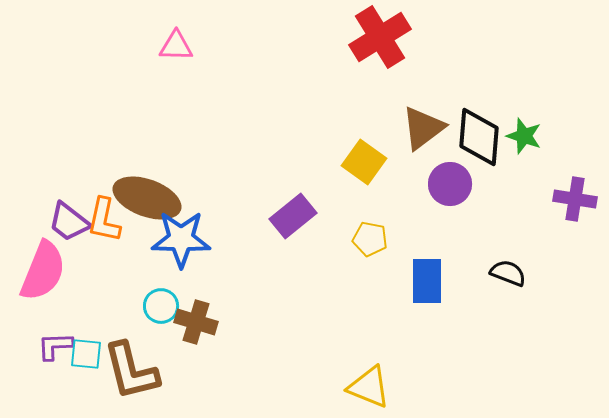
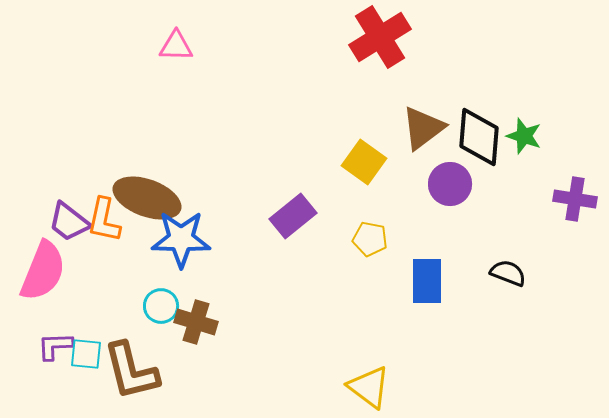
yellow triangle: rotated 15 degrees clockwise
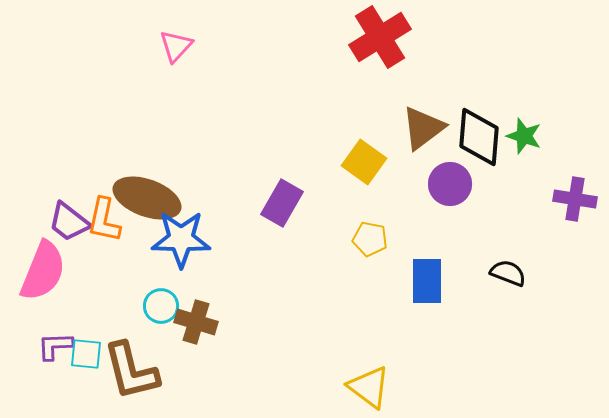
pink triangle: rotated 48 degrees counterclockwise
purple rectangle: moved 11 px left, 13 px up; rotated 21 degrees counterclockwise
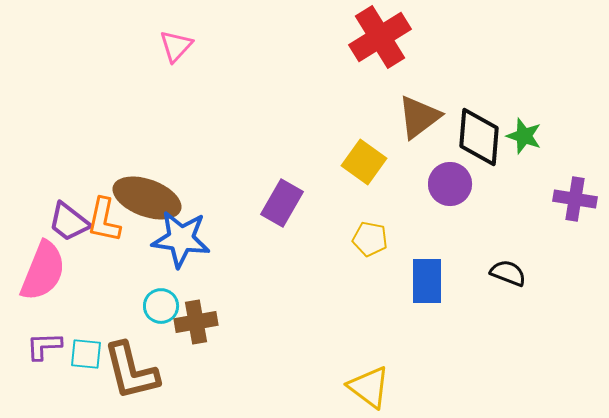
brown triangle: moved 4 px left, 11 px up
blue star: rotated 6 degrees clockwise
brown cross: rotated 27 degrees counterclockwise
purple L-shape: moved 11 px left
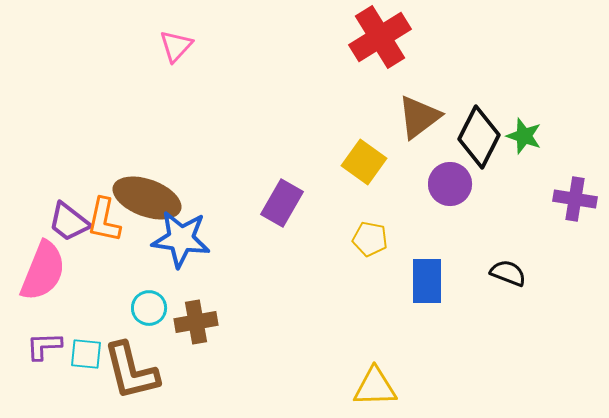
black diamond: rotated 22 degrees clockwise
cyan circle: moved 12 px left, 2 px down
yellow triangle: moved 6 px right; rotated 39 degrees counterclockwise
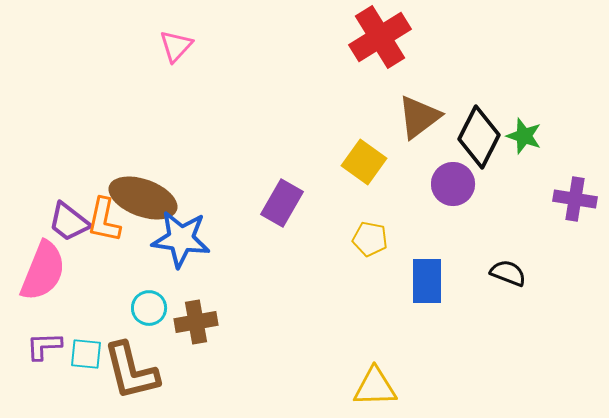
purple circle: moved 3 px right
brown ellipse: moved 4 px left
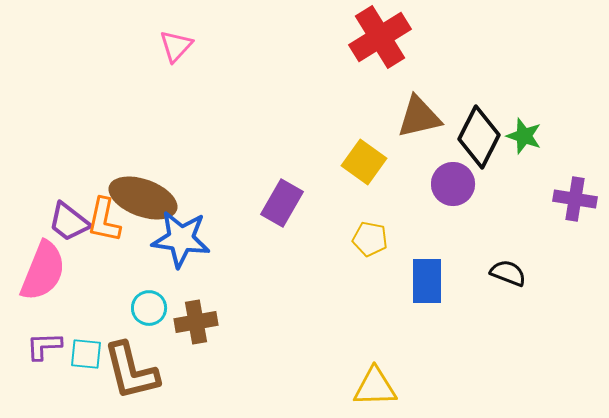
brown triangle: rotated 24 degrees clockwise
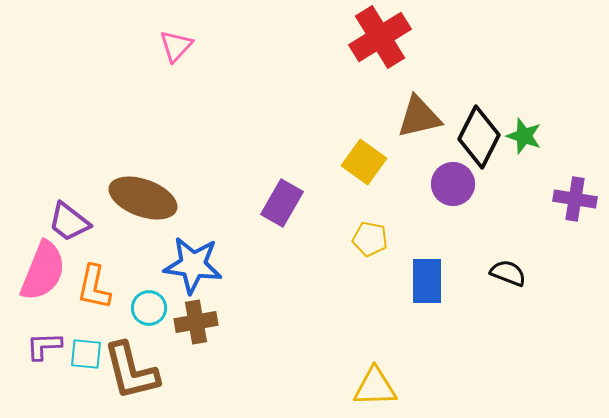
orange L-shape: moved 10 px left, 67 px down
blue star: moved 12 px right, 26 px down
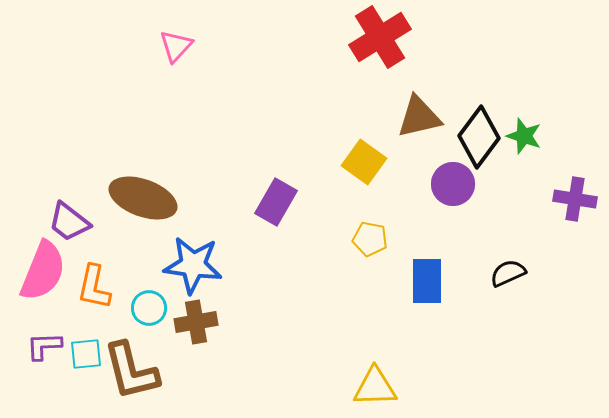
black diamond: rotated 10 degrees clockwise
purple rectangle: moved 6 px left, 1 px up
black semicircle: rotated 45 degrees counterclockwise
cyan square: rotated 12 degrees counterclockwise
